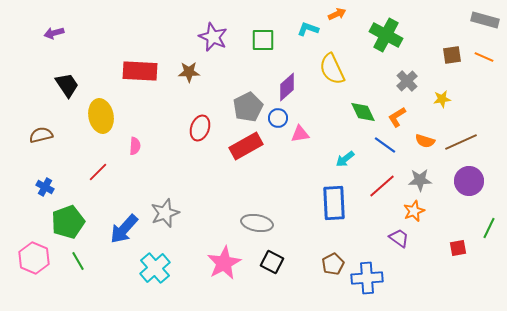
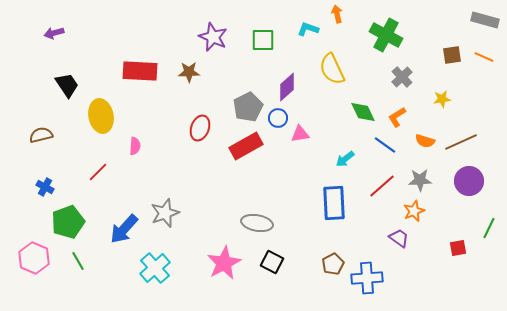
orange arrow at (337, 14): rotated 78 degrees counterclockwise
gray cross at (407, 81): moved 5 px left, 4 px up
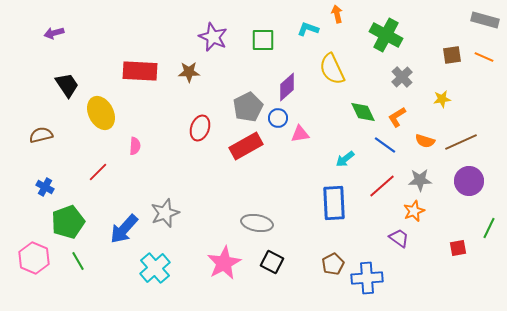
yellow ellipse at (101, 116): moved 3 px up; rotated 16 degrees counterclockwise
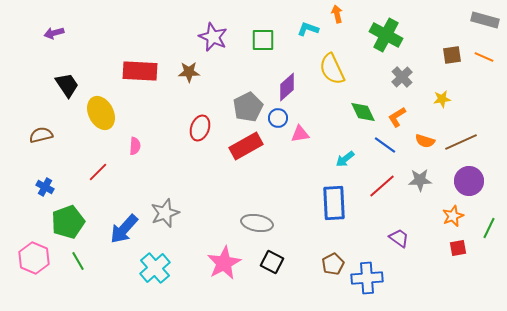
orange star at (414, 211): moved 39 px right, 5 px down
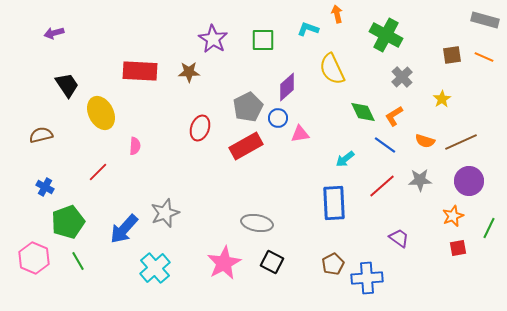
purple star at (213, 37): moved 2 px down; rotated 8 degrees clockwise
yellow star at (442, 99): rotated 24 degrees counterclockwise
orange L-shape at (397, 117): moved 3 px left, 1 px up
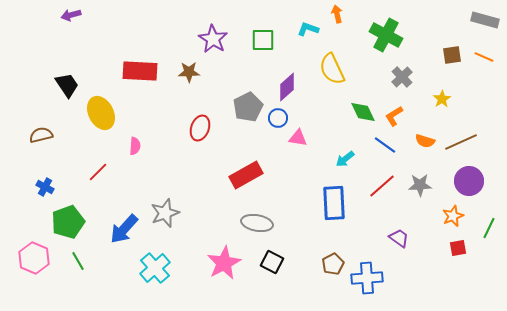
purple arrow at (54, 33): moved 17 px right, 18 px up
pink triangle at (300, 134): moved 2 px left, 4 px down; rotated 18 degrees clockwise
red rectangle at (246, 146): moved 29 px down
gray star at (420, 180): moved 5 px down
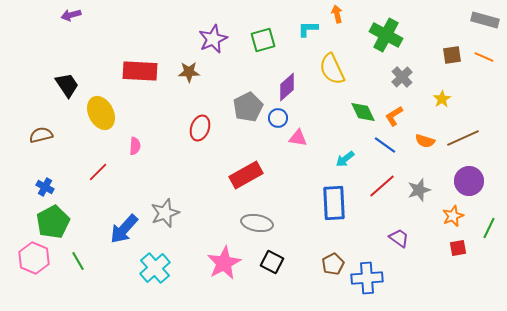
cyan L-shape at (308, 29): rotated 20 degrees counterclockwise
purple star at (213, 39): rotated 16 degrees clockwise
green square at (263, 40): rotated 15 degrees counterclockwise
brown line at (461, 142): moved 2 px right, 4 px up
gray star at (420, 185): moved 1 px left, 5 px down; rotated 15 degrees counterclockwise
green pentagon at (68, 222): moved 15 px left; rotated 8 degrees counterclockwise
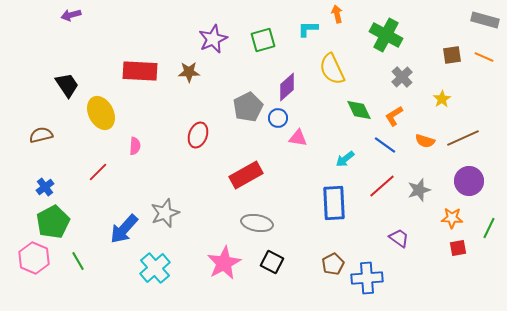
green diamond at (363, 112): moved 4 px left, 2 px up
red ellipse at (200, 128): moved 2 px left, 7 px down
blue cross at (45, 187): rotated 24 degrees clockwise
orange star at (453, 216): moved 1 px left, 2 px down; rotated 25 degrees clockwise
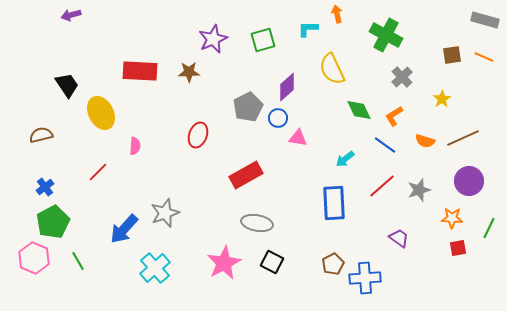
blue cross at (367, 278): moved 2 px left
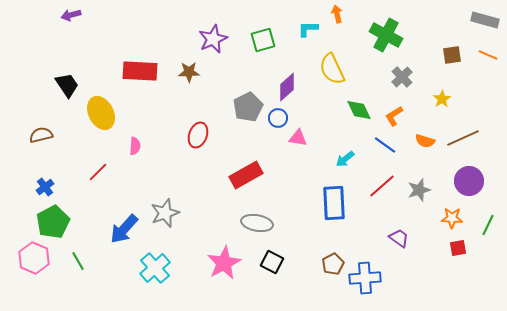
orange line at (484, 57): moved 4 px right, 2 px up
green line at (489, 228): moved 1 px left, 3 px up
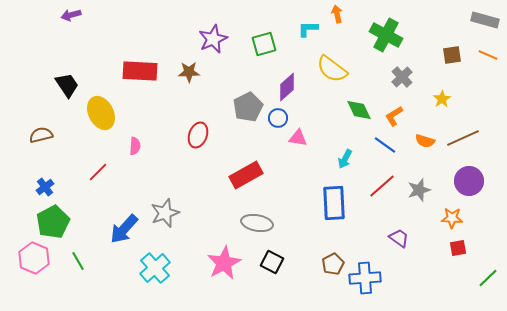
green square at (263, 40): moved 1 px right, 4 px down
yellow semicircle at (332, 69): rotated 28 degrees counterclockwise
cyan arrow at (345, 159): rotated 24 degrees counterclockwise
green line at (488, 225): moved 53 px down; rotated 20 degrees clockwise
